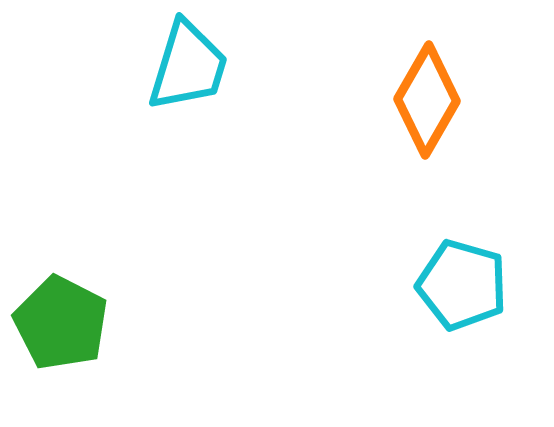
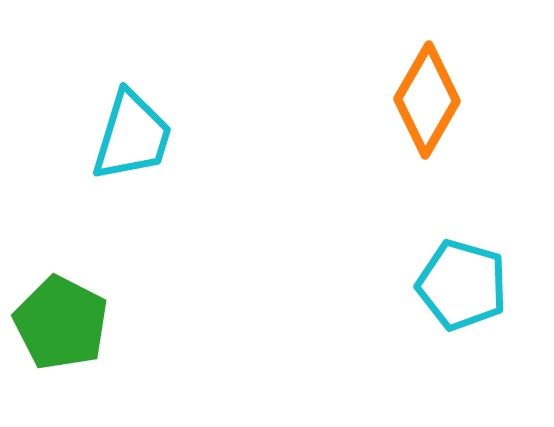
cyan trapezoid: moved 56 px left, 70 px down
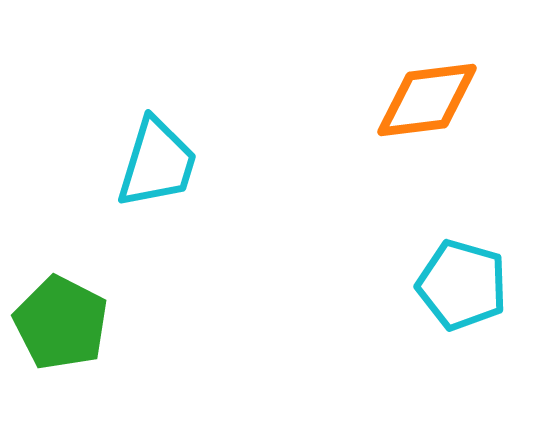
orange diamond: rotated 53 degrees clockwise
cyan trapezoid: moved 25 px right, 27 px down
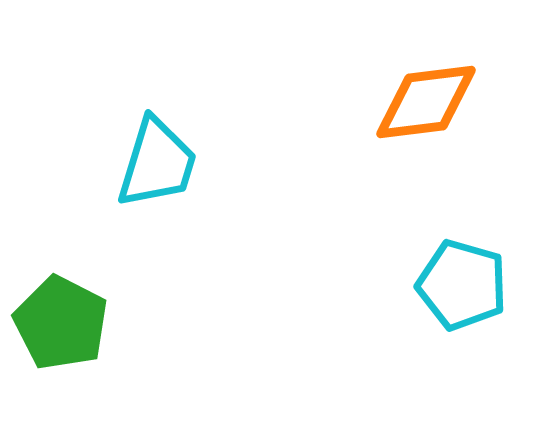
orange diamond: moved 1 px left, 2 px down
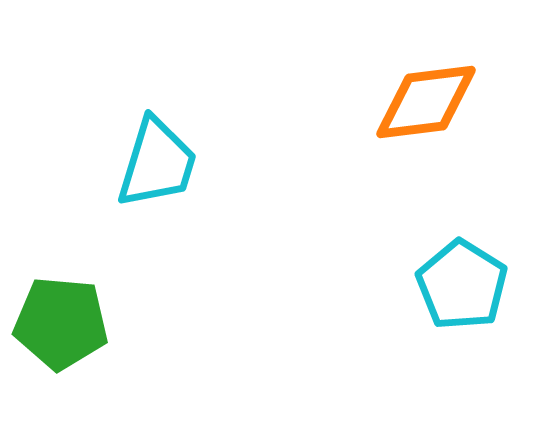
cyan pentagon: rotated 16 degrees clockwise
green pentagon: rotated 22 degrees counterclockwise
